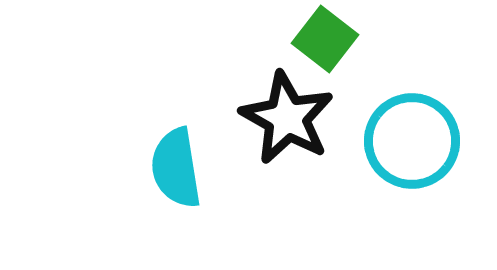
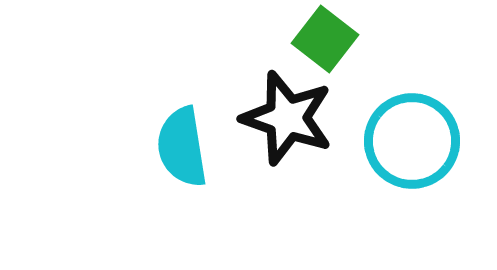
black star: rotated 10 degrees counterclockwise
cyan semicircle: moved 6 px right, 21 px up
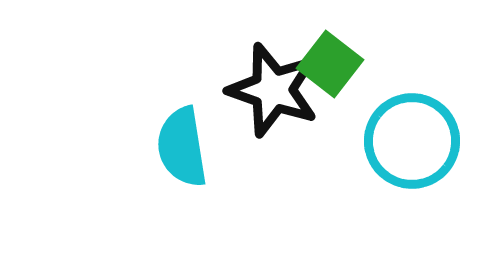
green square: moved 5 px right, 25 px down
black star: moved 14 px left, 28 px up
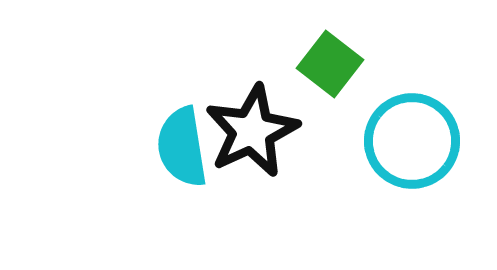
black star: moved 21 px left, 41 px down; rotated 28 degrees clockwise
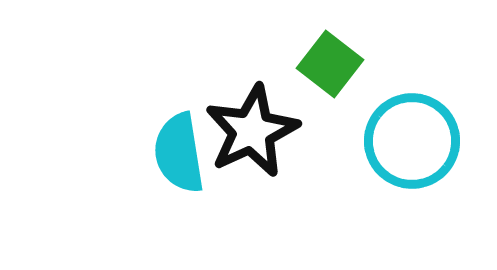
cyan semicircle: moved 3 px left, 6 px down
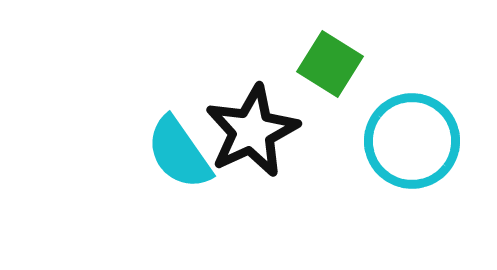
green square: rotated 6 degrees counterclockwise
cyan semicircle: rotated 26 degrees counterclockwise
